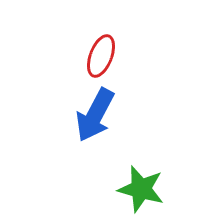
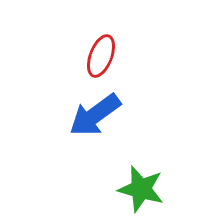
blue arrow: rotated 26 degrees clockwise
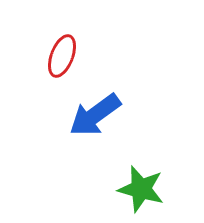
red ellipse: moved 39 px left
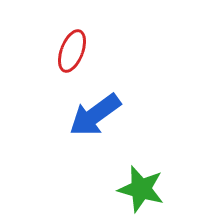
red ellipse: moved 10 px right, 5 px up
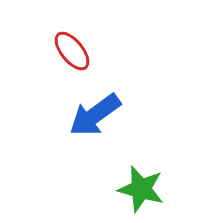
red ellipse: rotated 60 degrees counterclockwise
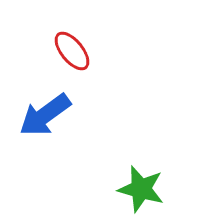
blue arrow: moved 50 px left
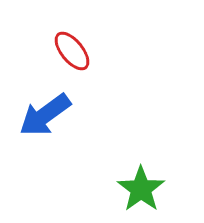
green star: rotated 21 degrees clockwise
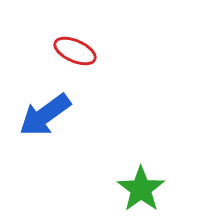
red ellipse: moved 3 px right; rotated 27 degrees counterclockwise
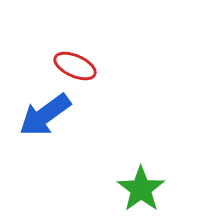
red ellipse: moved 15 px down
